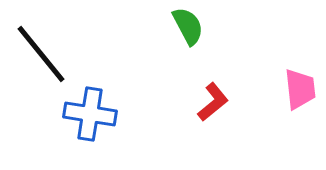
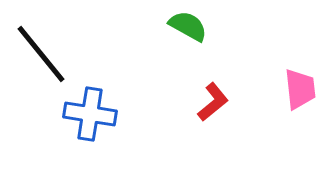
green semicircle: rotated 33 degrees counterclockwise
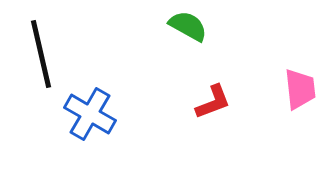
black line: rotated 26 degrees clockwise
red L-shape: rotated 18 degrees clockwise
blue cross: rotated 21 degrees clockwise
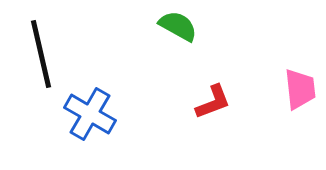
green semicircle: moved 10 px left
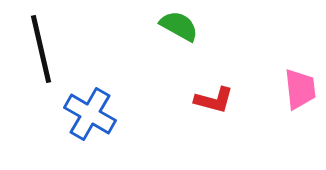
green semicircle: moved 1 px right
black line: moved 5 px up
red L-shape: moved 1 px right, 2 px up; rotated 36 degrees clockwise
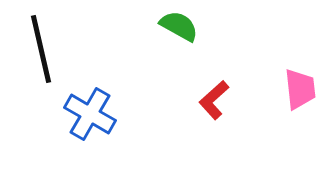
red L-shape: rotated 123 degrees clockwise
